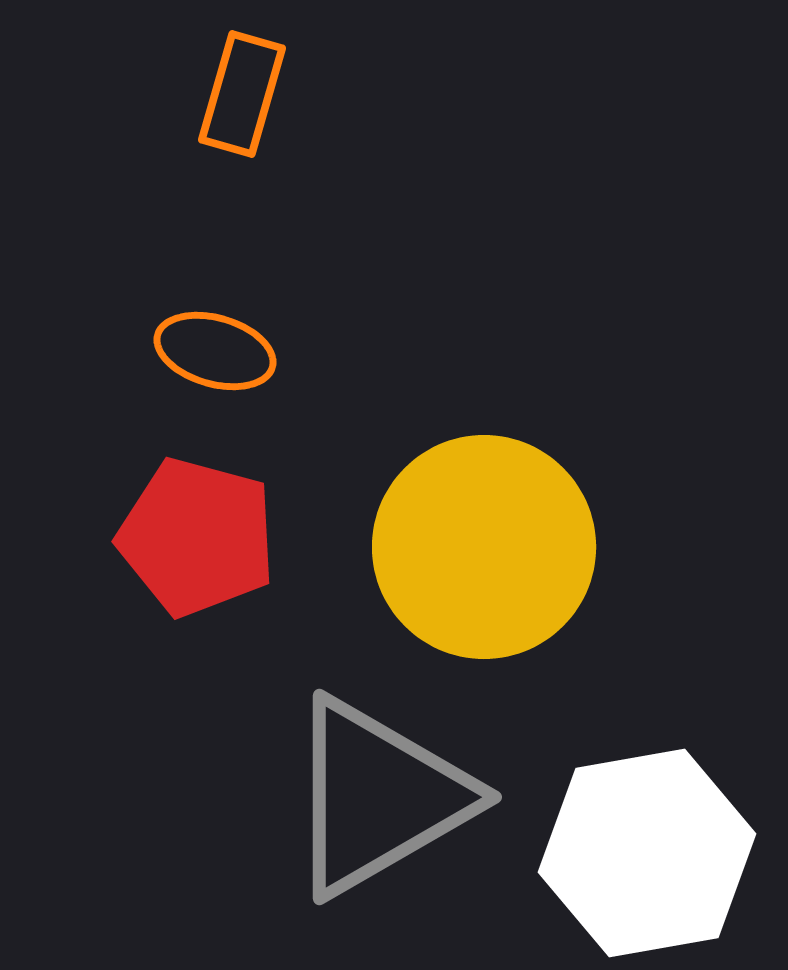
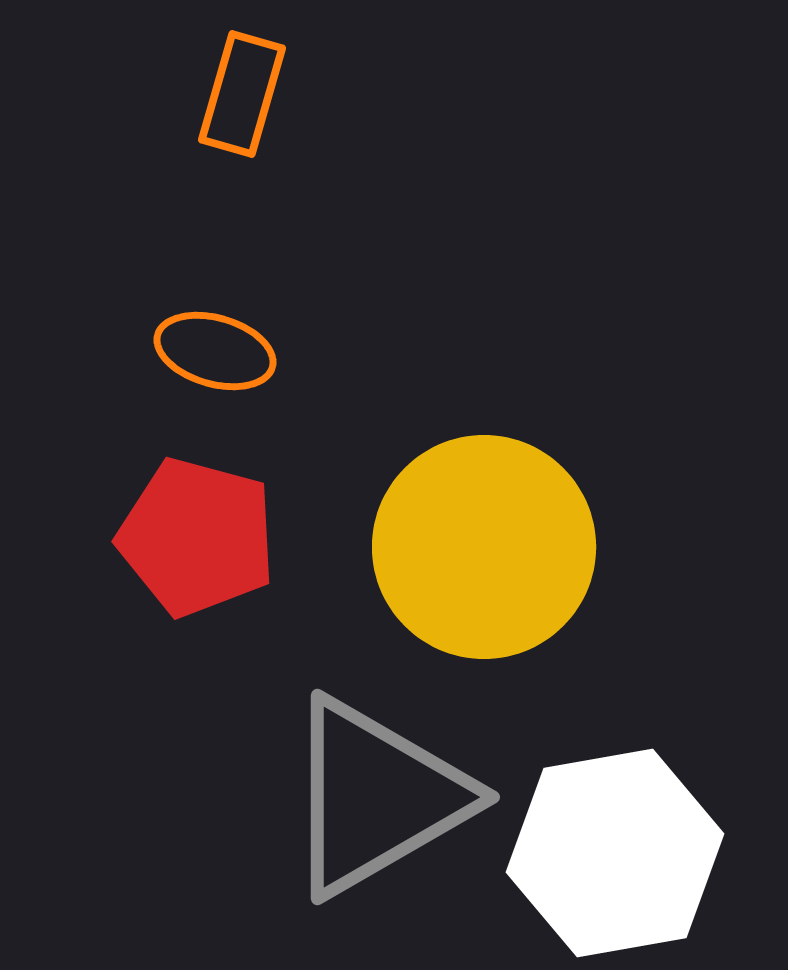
gray triangle: moved 2 px left
white hexagon: moved 32 px left
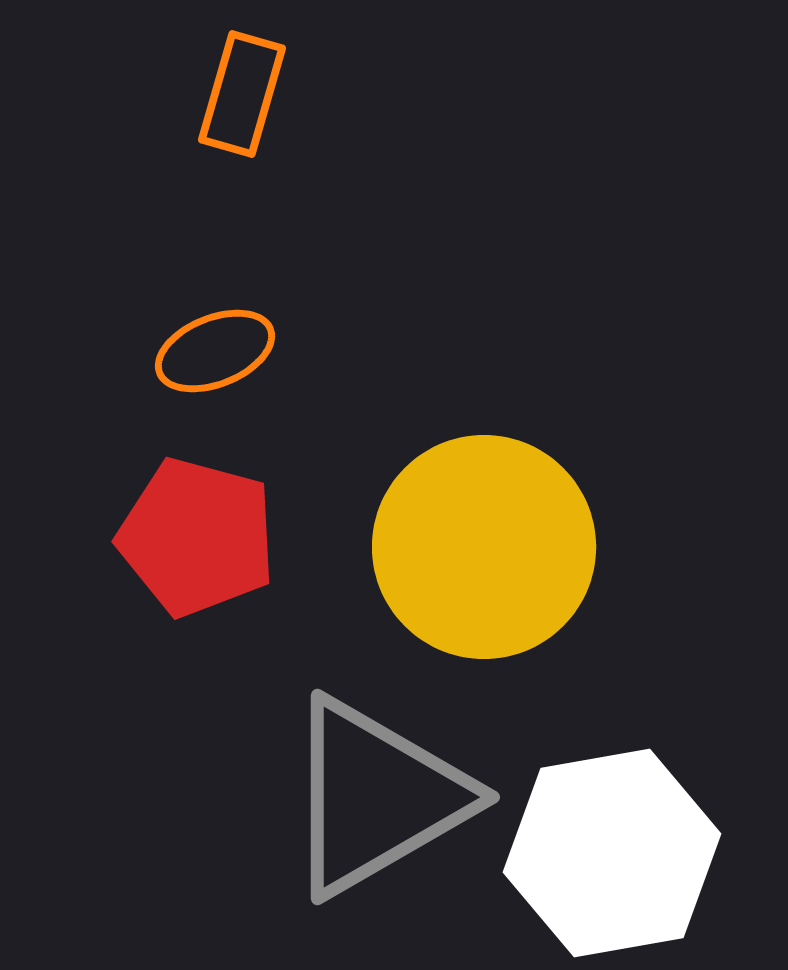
orange ellipse: rotated 38 degrees counterclockwise
white hexagon: moved 3 px left
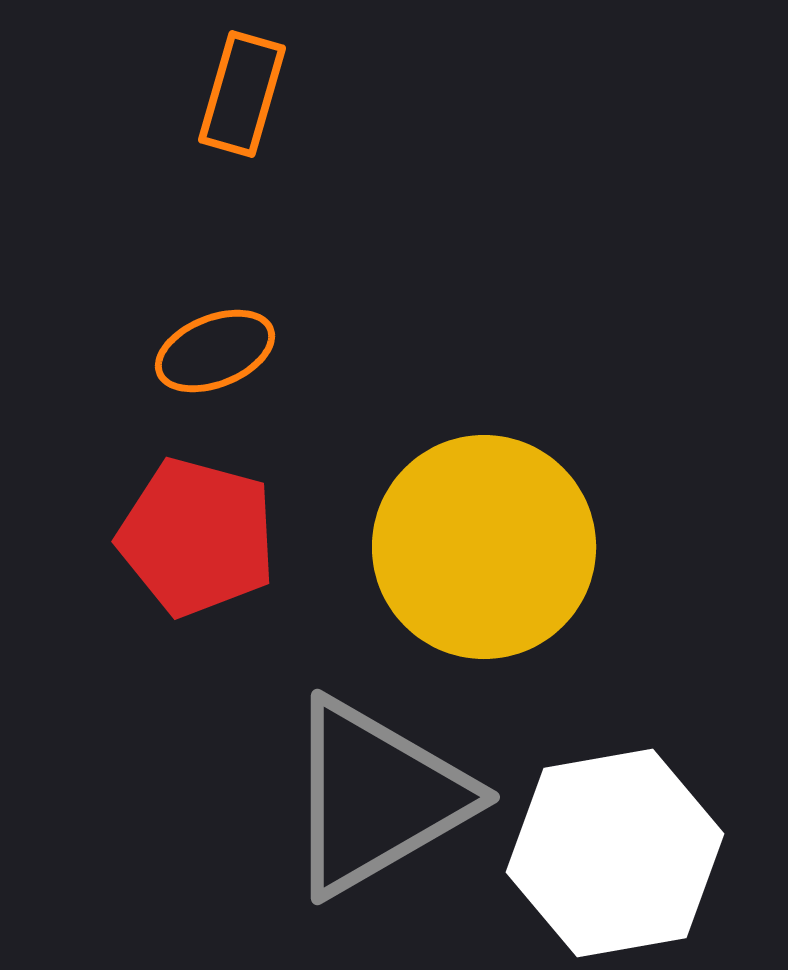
white hexagon: moved 3 px right
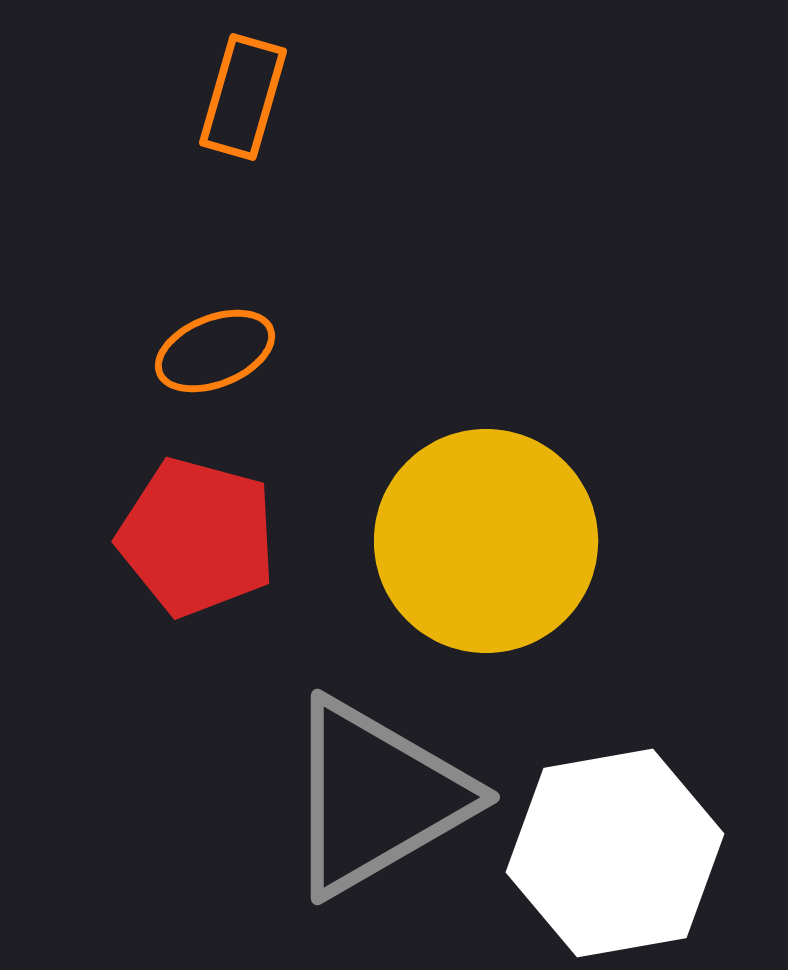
orange rectangle: moved 1 px right, 3 px down
yellow circle: moved 2 px right, 6 px up
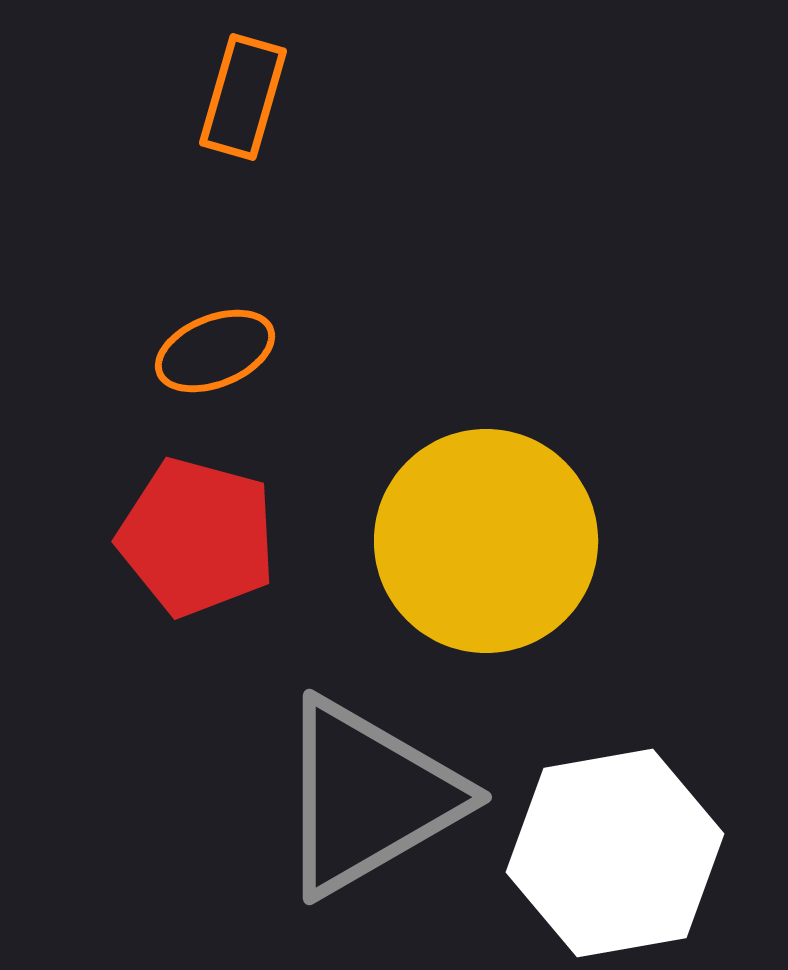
gray triangle: moved 8 px left
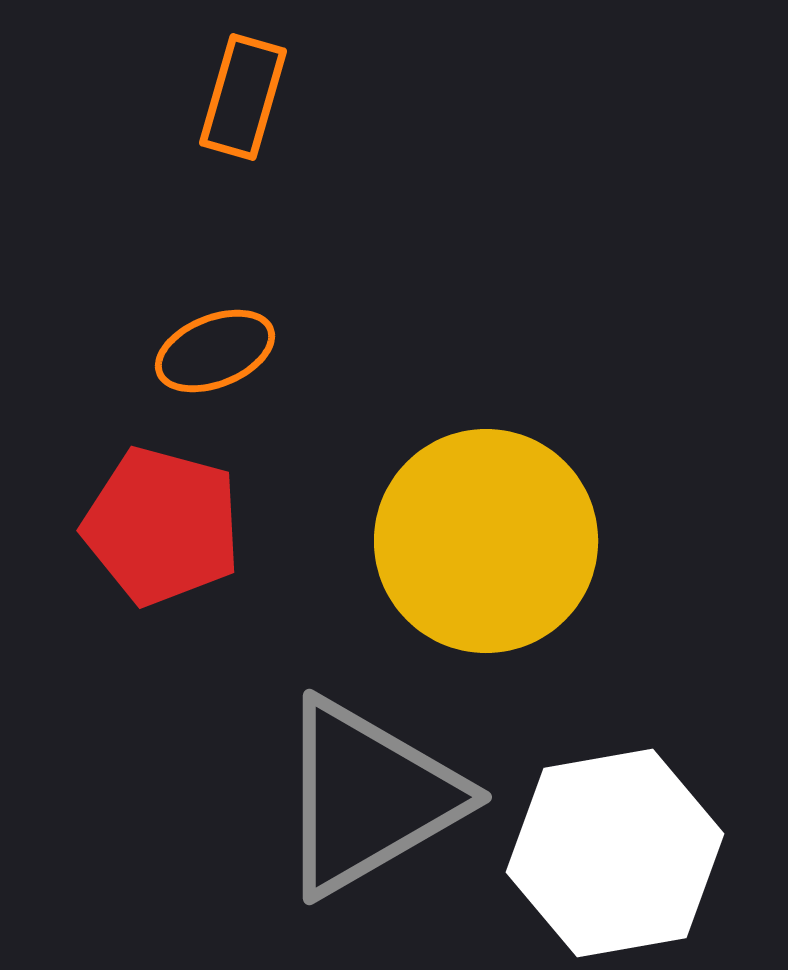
red pentagon: moved 35 px left, 11 px up
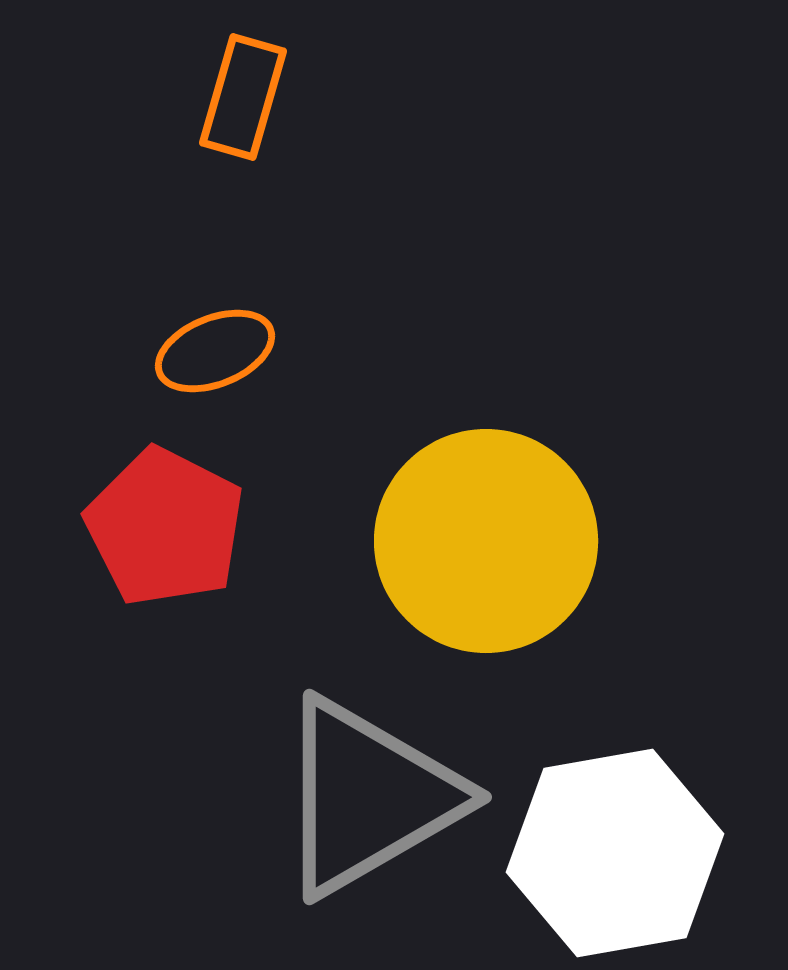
red pentagon: moved 3 px right, 1 px down; rotated 12 degrees clockwise
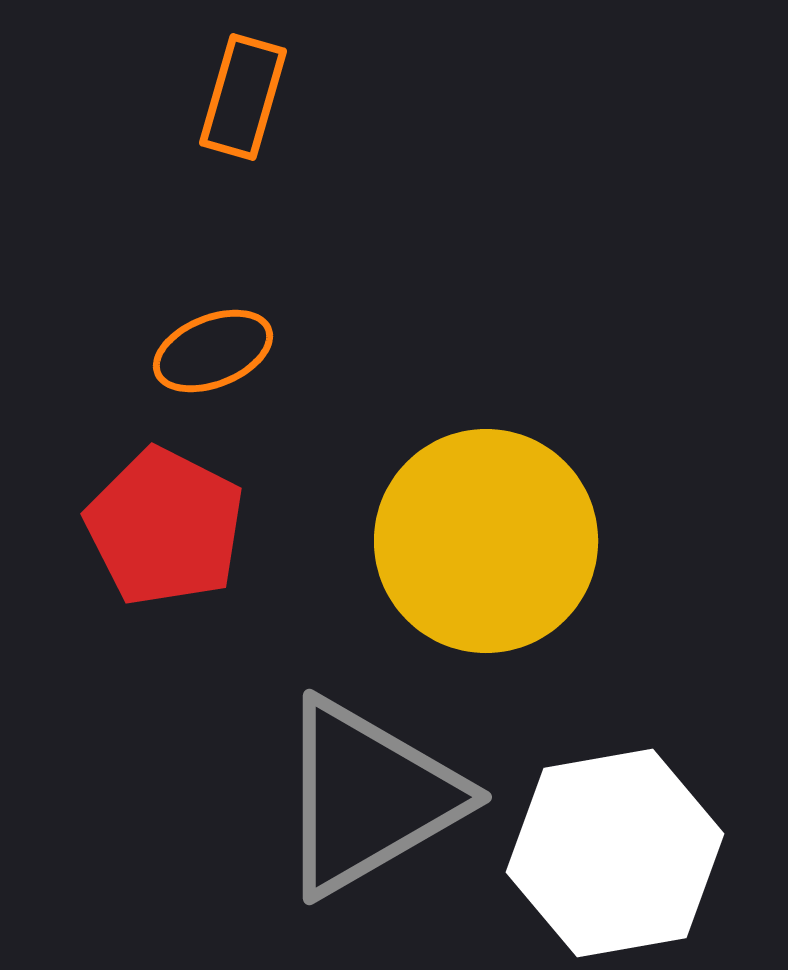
orange ellipse: moved 2 px left
